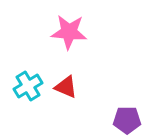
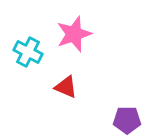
pink star: moved 5 px right, 2 px down; rotated 24 degrees counterclockwise
cyan cross: moved 34 px up; rotated 32 degrees counterclockwise
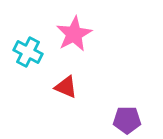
pink star: rotated 9 degrees counterclockwise
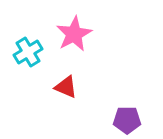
cyan cross: rotated 32 degrees clockwise
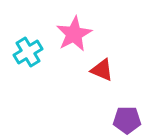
red triangle: moved 36 px right, 17 px up
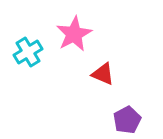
red triangle: moved 1 px right, 4 px down
purple pentagon: rotated 28 degrees counterclockwise
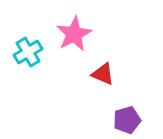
purple pentagon: rotated 12 degrees clockwise
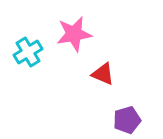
pink star: rotated 18 degrees clockwise
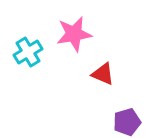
purple pentagon: moved 2 px down
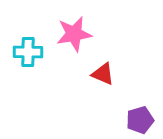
cyan cross: rotated 32 degrees clockwise
purple pentagon: moved 13 px right, 2 px up
